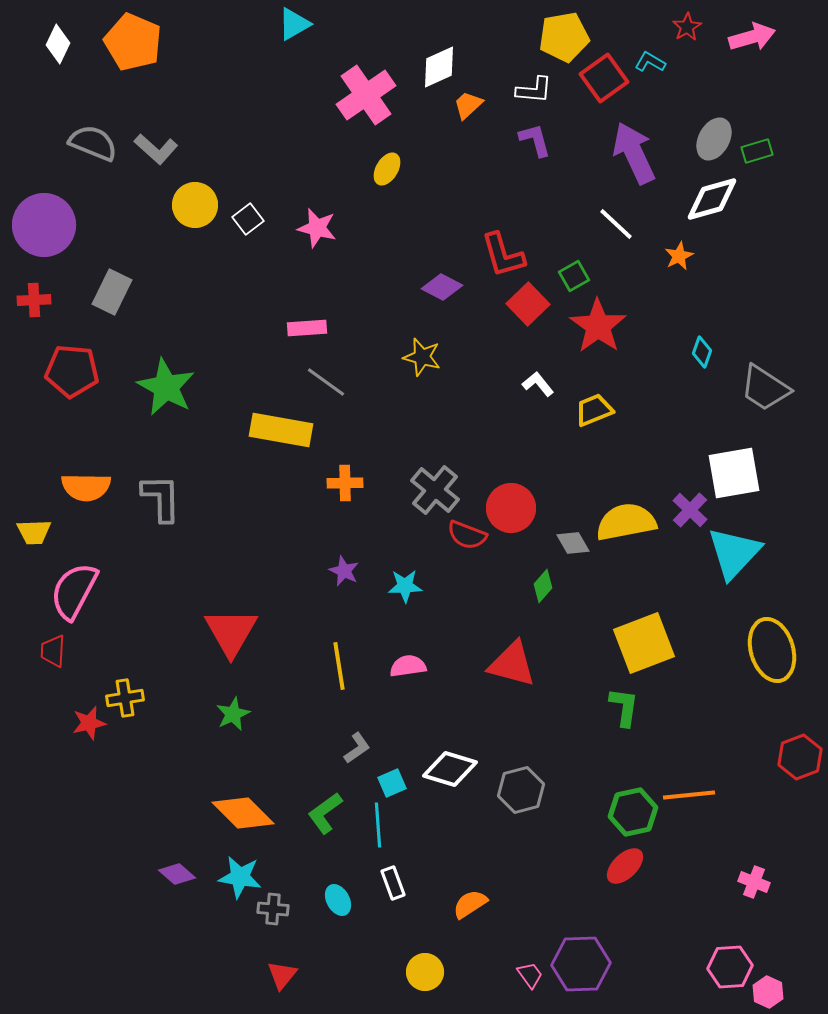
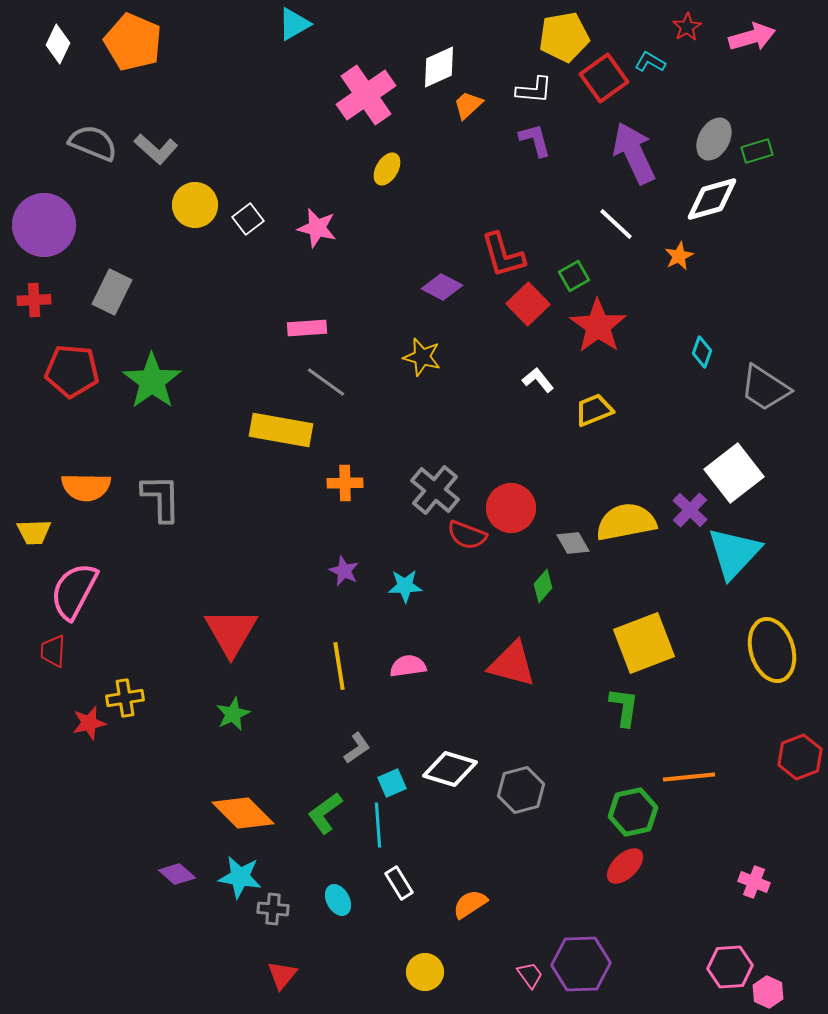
white L-shape at (538, 384): moved 4 px up
green star at (166, 387): moved 14 px left, 6 px up; rotated 8 degrees clockwise
white square at (734, 473): rotated 28 degrees counterclockwise
orange line at (689, 795): moved 18 px up
white rectangle at (393, 883): moved 6 px right; rotated 12 degrees counterclockwise
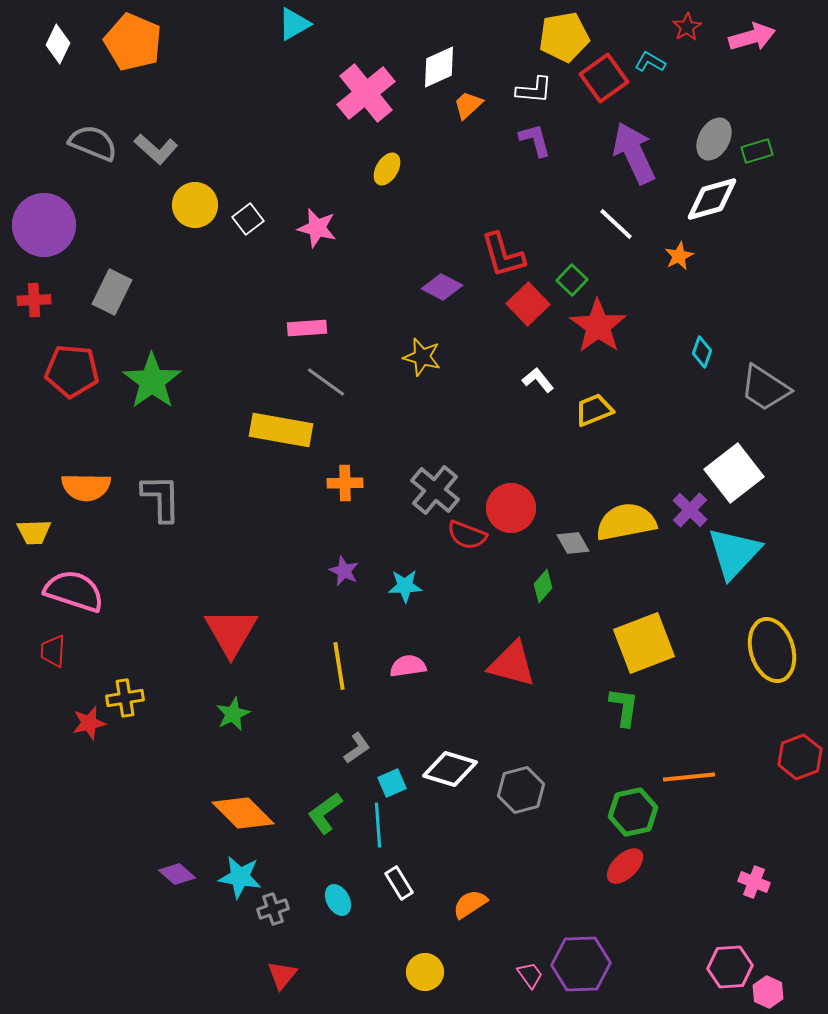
pink cross at (366, 95): moved 2 px up; rotated 4 degrees counterclockwise
green square at (574, 276): moved 2 px left, 4 px down; rotated 16 degrees counterclockwise
pink semicircle at (74, 591): rotated 80 degrees clockwise
gray cross at (273, 909): rotated 24 degrees counterclockwise
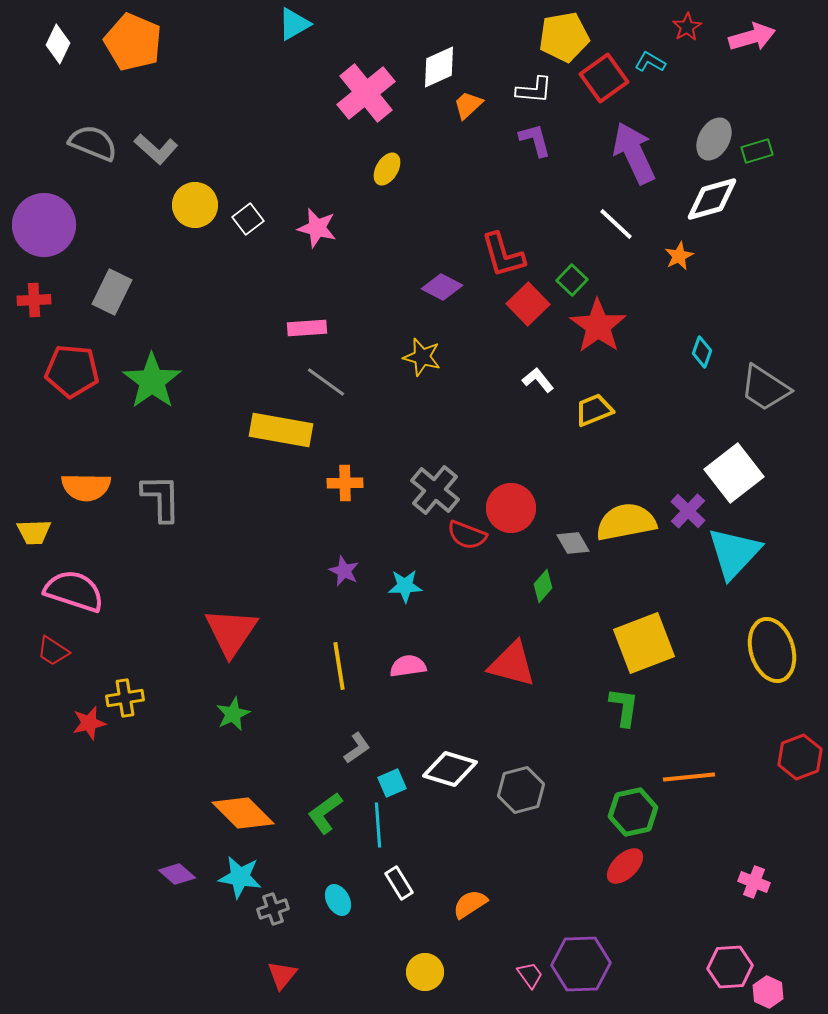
purple cross at (690, 510): moved 2 px left, 1 px down
red triangle at (231, 632): rotated 4 degrees clockwise
red trapezoid at (53, 651): rotated 60 degrees counterclockwise
